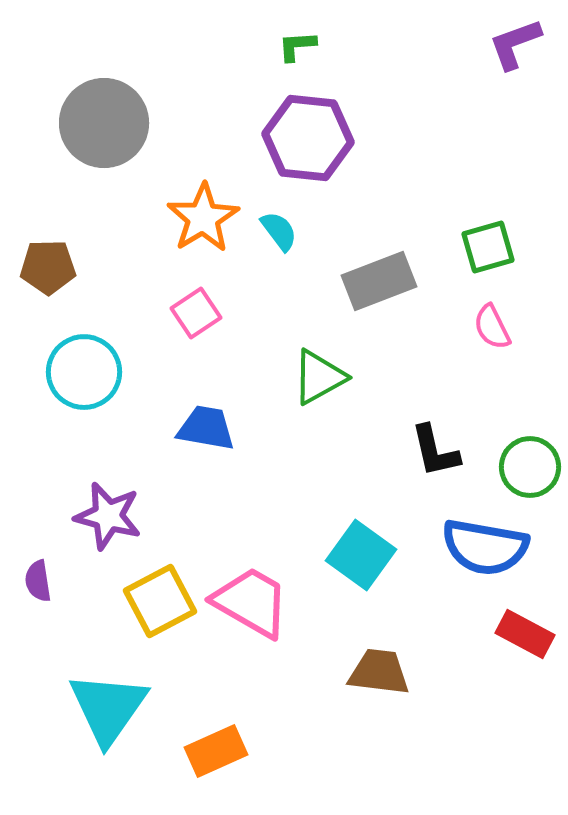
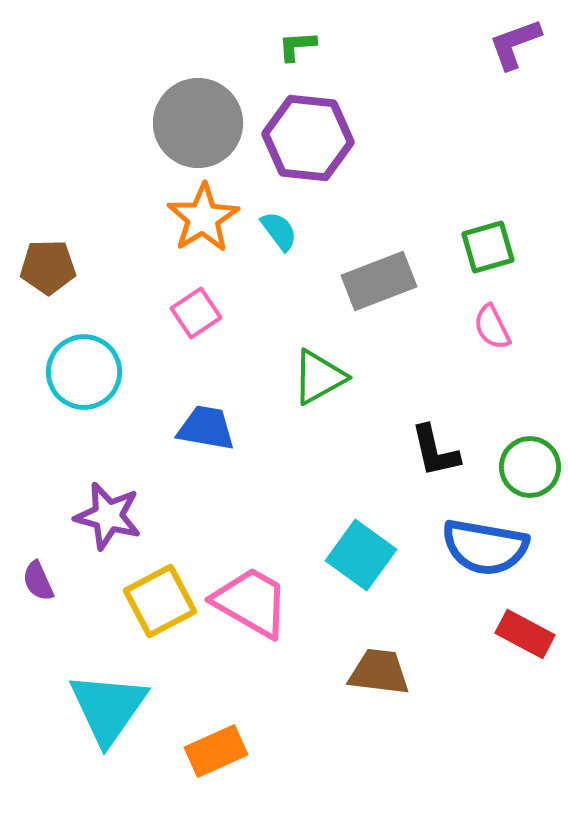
gray circle: moved 94 px right
purple semicircle: rotated 15 degrees counterclockwise
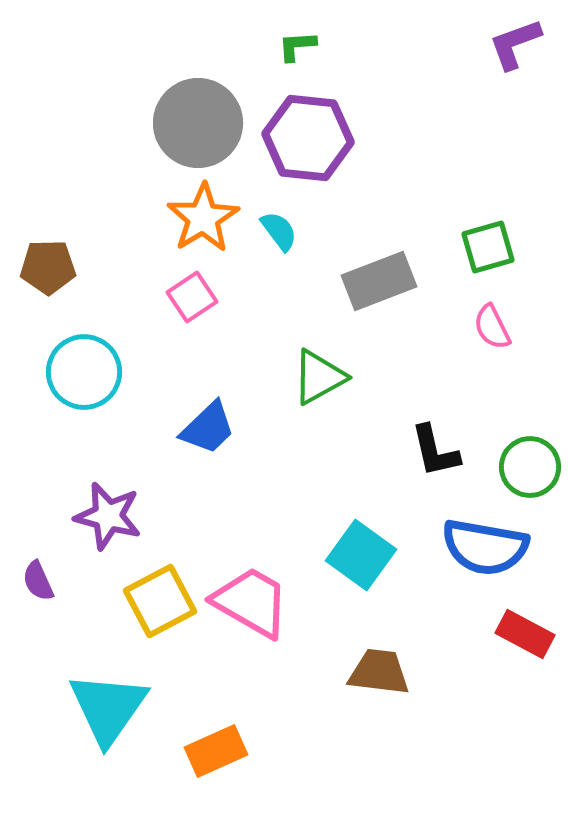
pink square: moved 4 px left, 16 px up
blue trapezoid: moved 2 px right; rotated 126 degrees clockwise
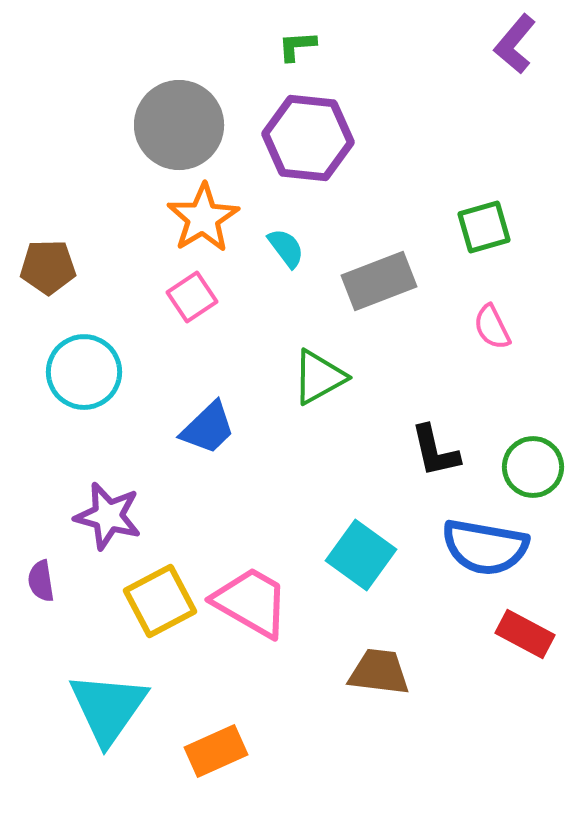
purple L-shape: rotated 30 degrees counterclockwise
gray circle: moved 19 px left, 2 px down
cyan semicircle: moved 7 px right, 17 px down
green square: moved 4 px left, 20 px up
green circle: moved 3 px right
purple semicircle: moved 3 px right; rotated 15 degrees clockwise
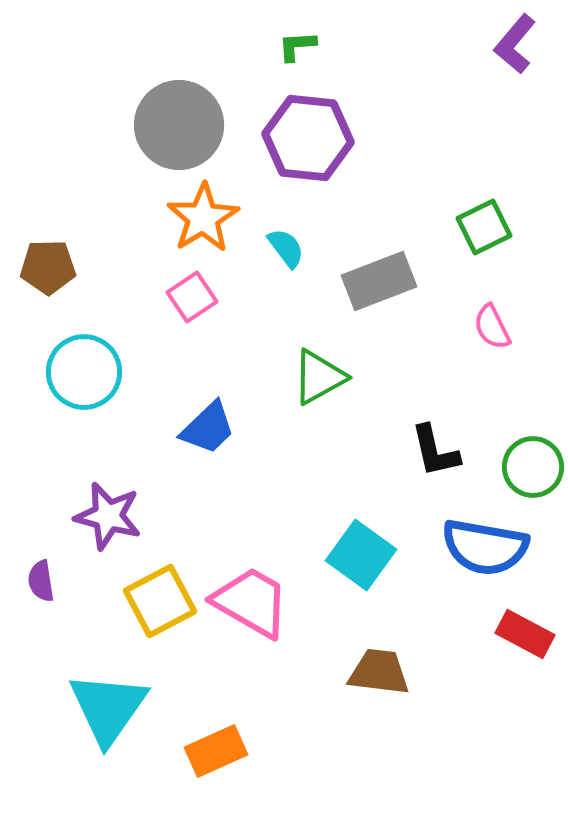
green square: rotated 10 degrees counterclockwise
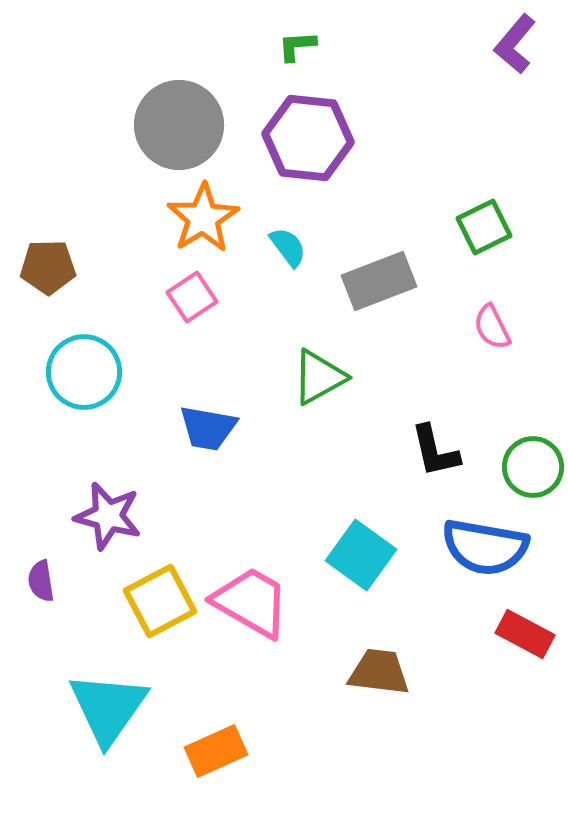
cyan semicircle: moved 2 px right, 1 px up
blue trapezoid: rotated 54 degrees clockwise
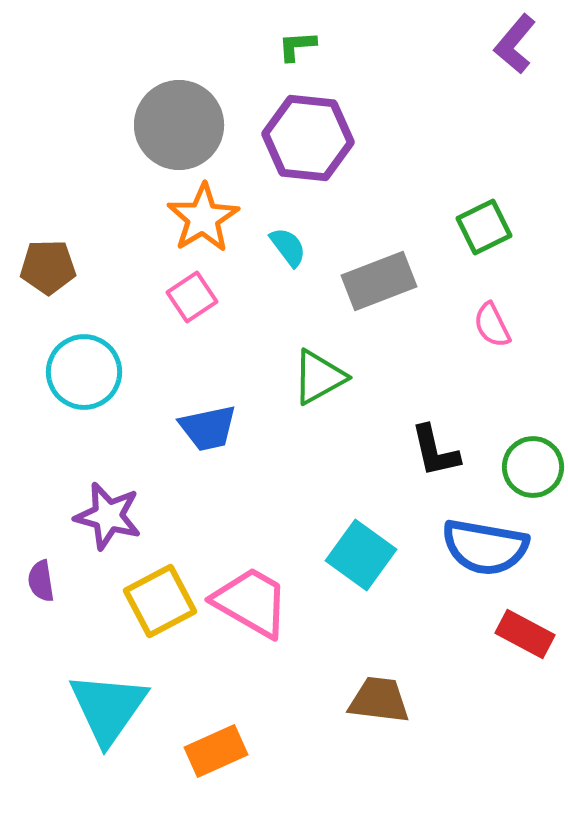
pink semicircle: moved 2 px up
blue trapezoid: rotated 22 degrees counterclockwise
brown trapezoid: moved 28 px down
